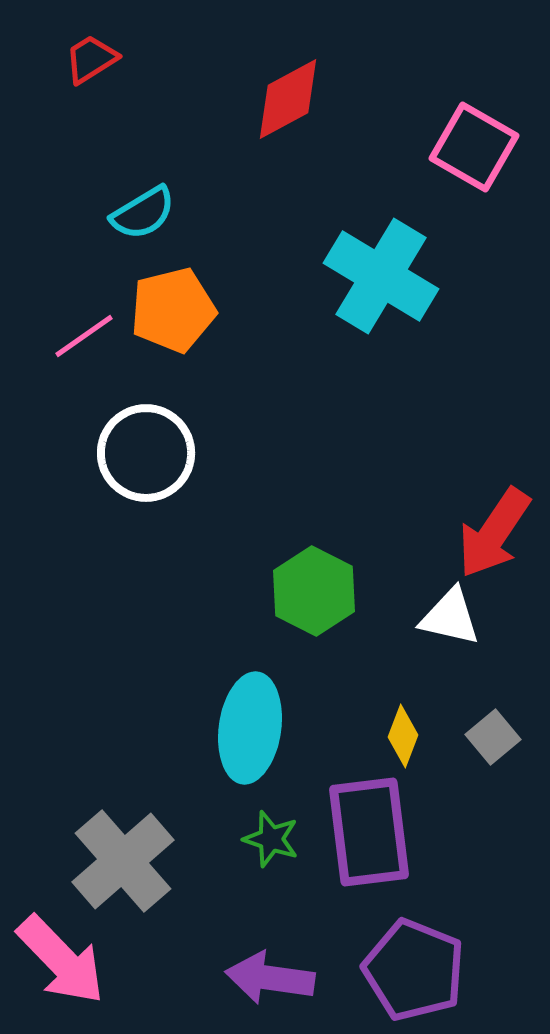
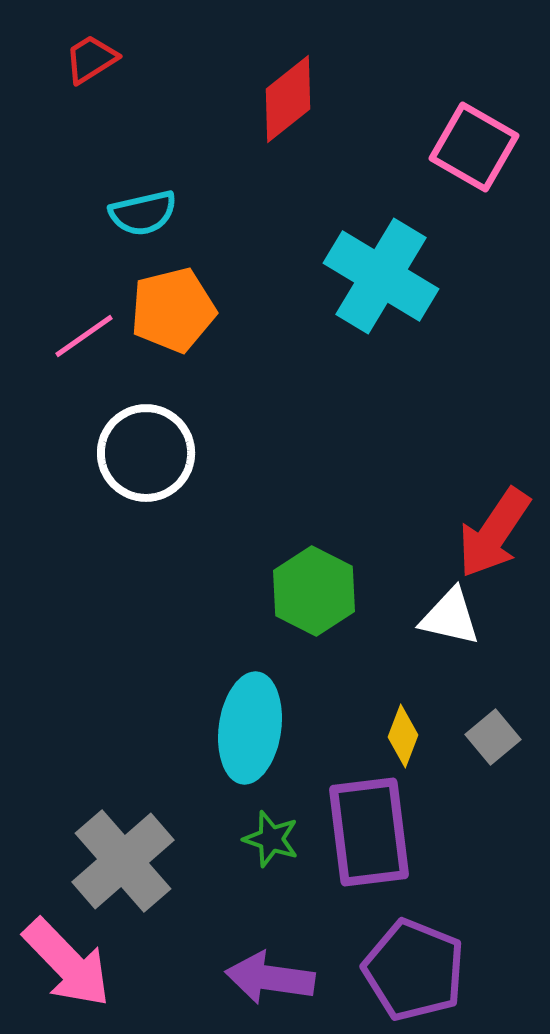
red diamond: rotated 10 degrees counterclockwise
cyan semicircle: rotated 18 degrees clockwise
pink arrow: moved 6 px right, 3 px down
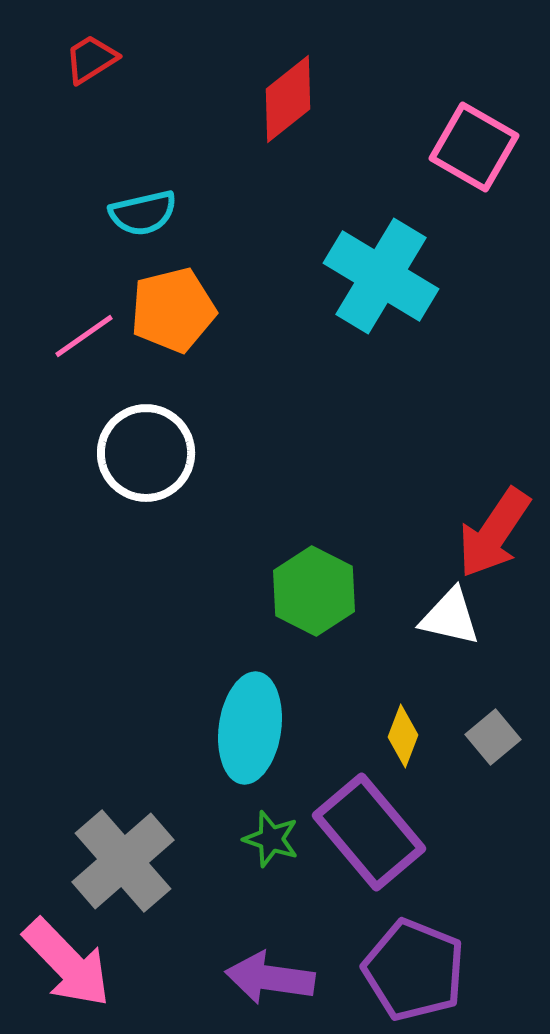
purple rectangle: rotated 33 degrees counterclockwise
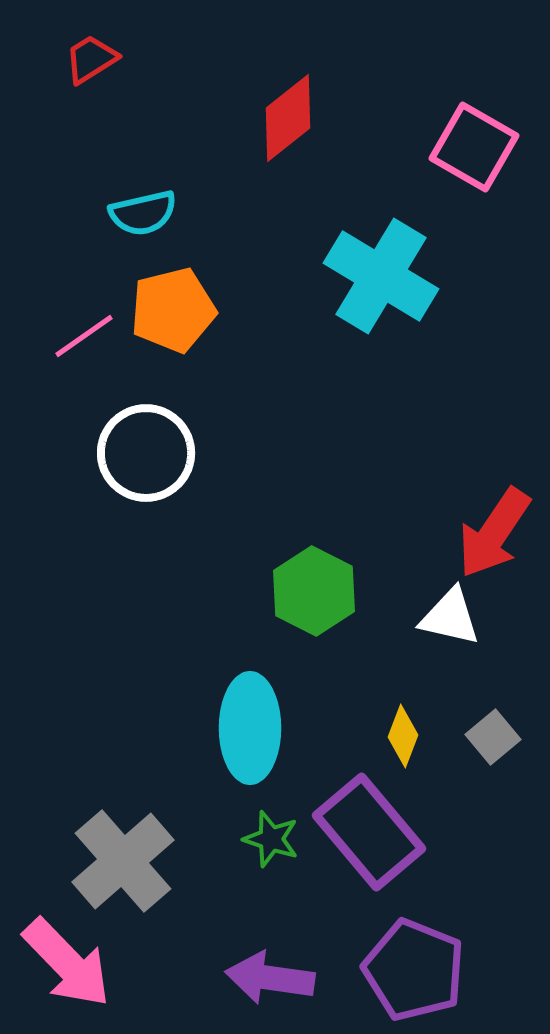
red diamond: moved 19 px down
cyan ellipse: rotated 8 degrees counterclockwise
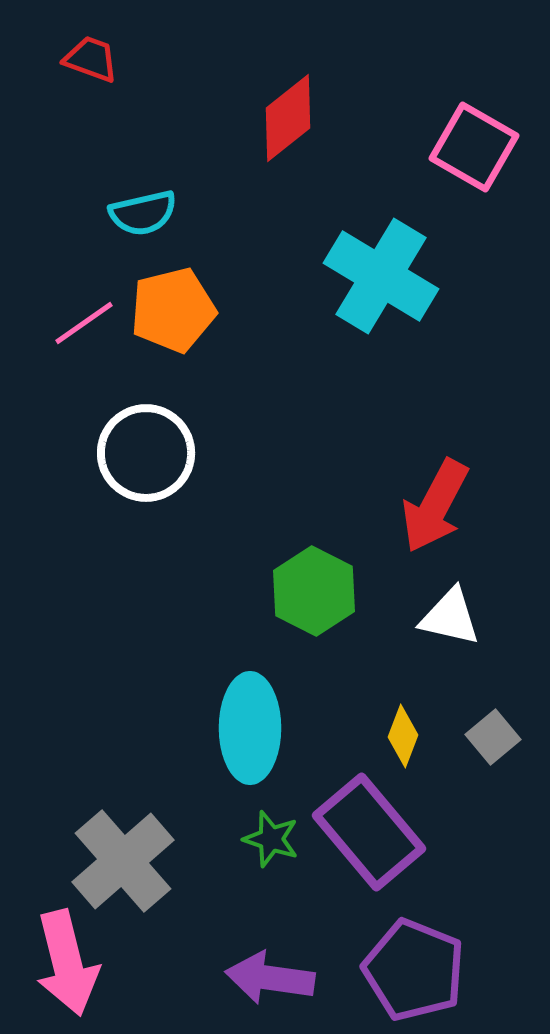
red trapezoid: rotated 52 degrees clockwise
pink line: moved 13 px up
red arrow: moved 59 px left, 27 px up; rotated 6 degrees counterclockwise
pink arrow: rotated 30 degrees clockwise
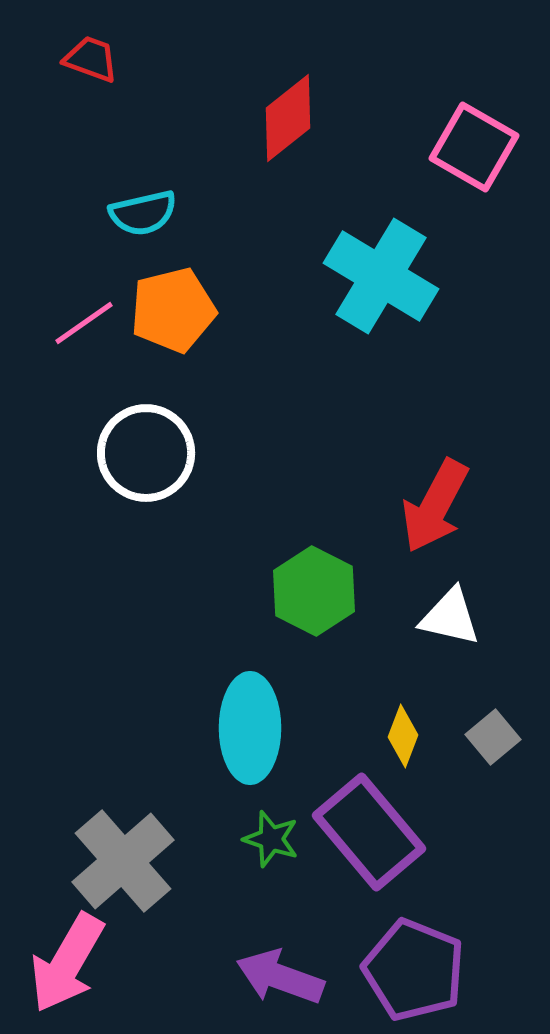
pink arrow: rotated 44 degrees clockwise
purple arrow: moved 10 px right, 1 px up; rotated 12 degrees clockwise
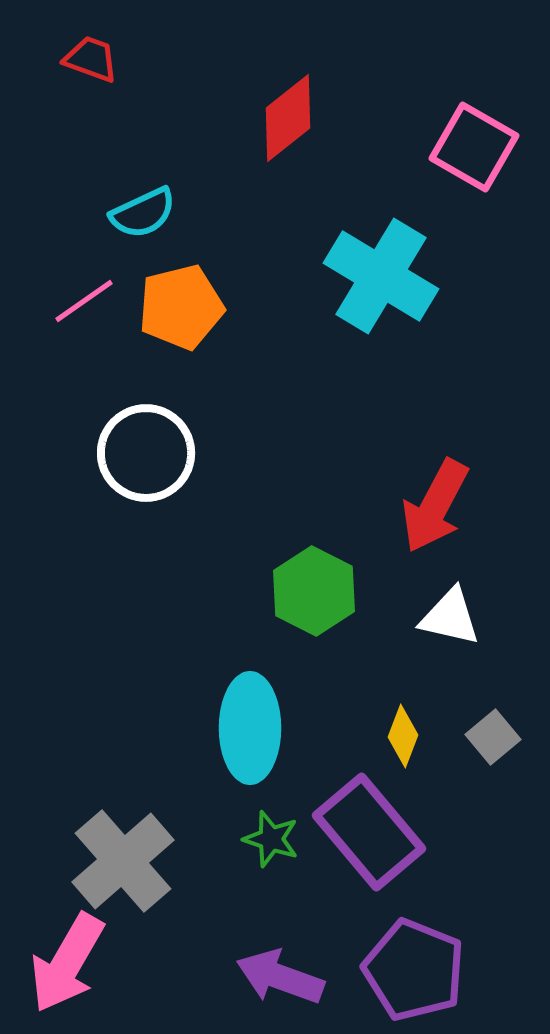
cyan semicircle: rotated 12 degrees counterclockwise
orange pentagon: moved 8 px right, 3 px up
pink line: moved 22 px up
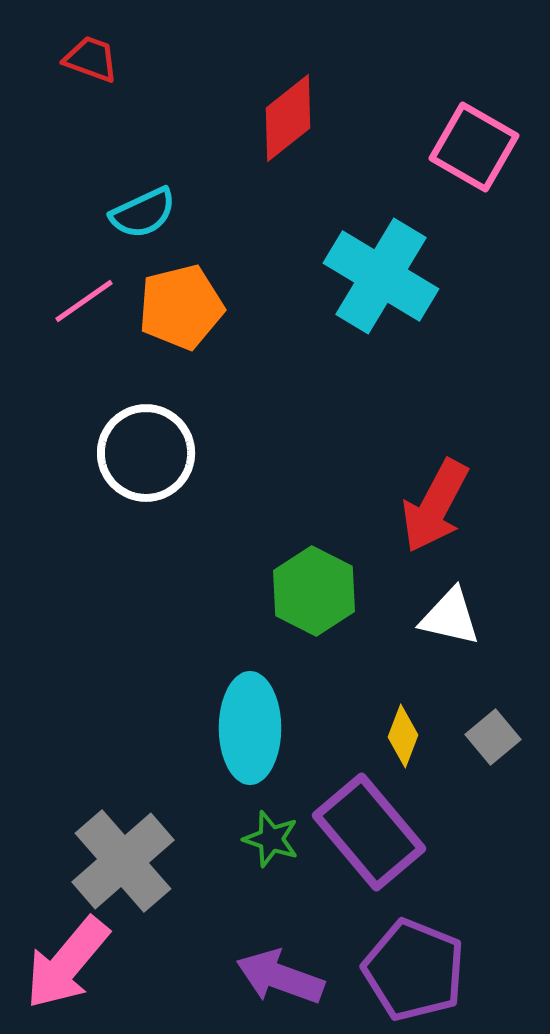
pink arrow: rotated 10 degrees clockwise
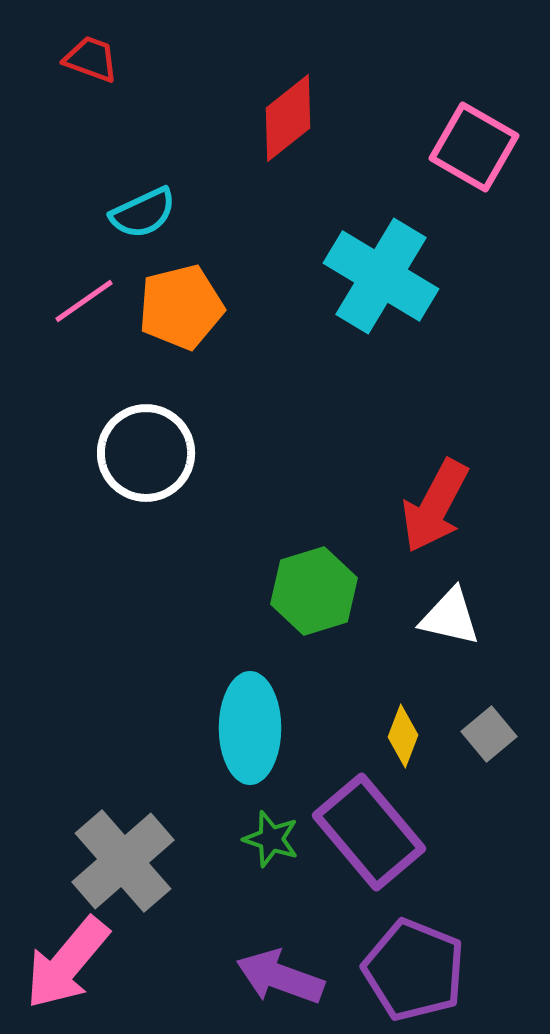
green hexagon: rotated 16 degrees clockwise
gray square: moved 4 px left, 3 px up
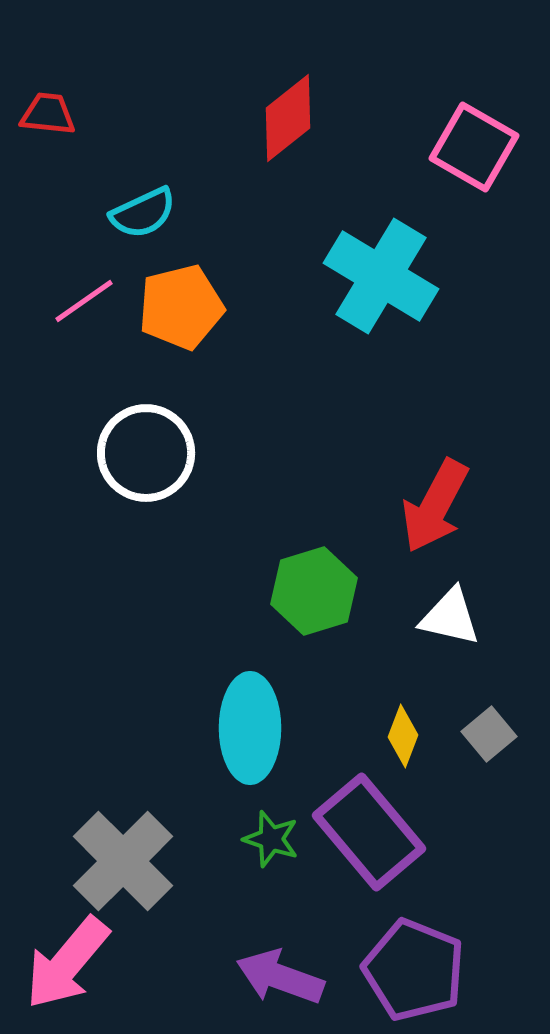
red trapezoid: moved 43 px left, 55 px down; rotated 14 degrees counterclockwise
gray cross: rotated 4 degrees counterclockwise
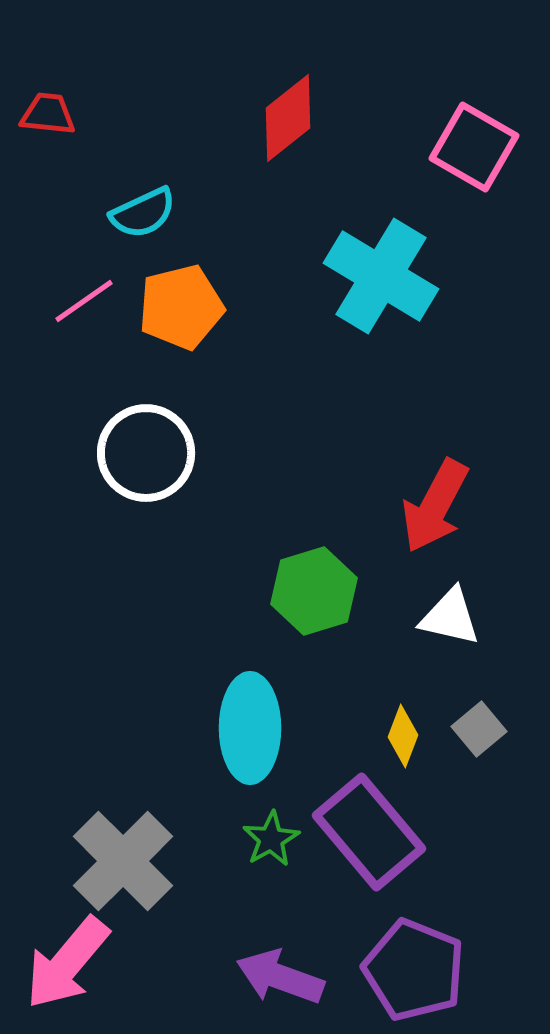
gray square: moved 10 px left, 5 px up
green star: rotated 24 degrees clockwise
